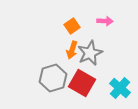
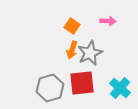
pink arrow: moved 3 px right
orange square: rotated 21 degrees counterclockwise
gray hexagon: moved 3 px left, 10 px down
red square: rotated 36 degrees counterclockwise
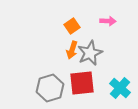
orange square: rotated 21 degrees clockwise
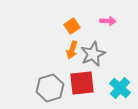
gray star: moved 3 px right, 1 px down
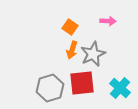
orange square: moved 2 px left, 1 px down; rotated 21 degrees counterclockwise
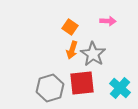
gray star: rotated 15 degrees counterclockwise
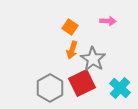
gray star: moved 5 px down
red square: rotated 20 degrees counterclockwise
gray hexagon: rotated 12 degrees counterclockwise
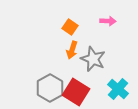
gray star: rotated 10 degrees counterclockwise
red square: moved 6 px left, 9 px down; rotated 32 degrees counterclockwise
cyan cross: moved 2 px left, 1 px down
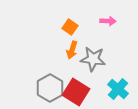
gray star: rotated 15 degrees counterclockwise
